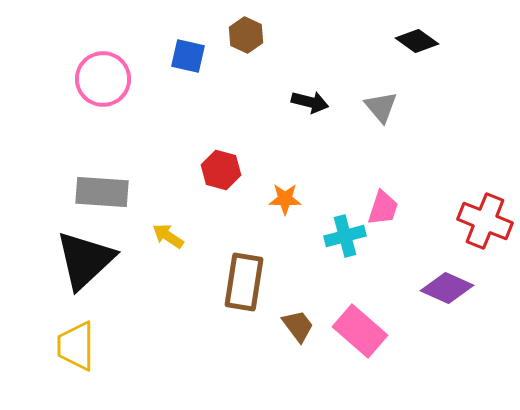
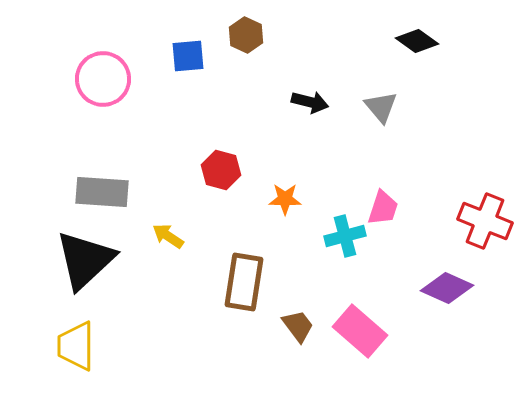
blue square: rotated 18 degrees counterclockwise
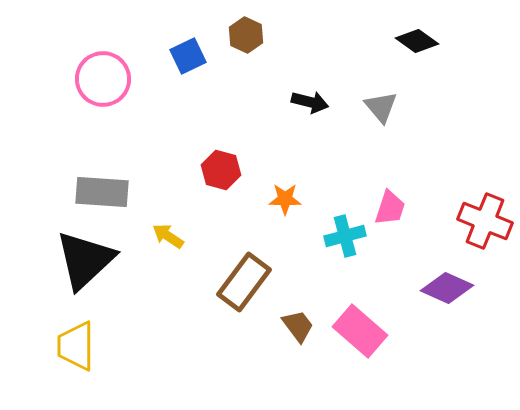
blue square: rotated 21 degrees counterclockwise
pink trapezoid: moved 7 px right
brown rectangle: rotated 28 degrees clockwise
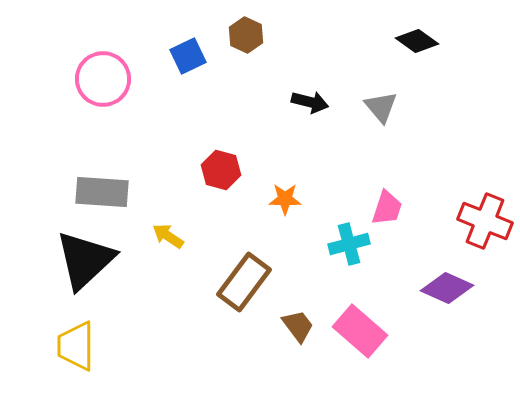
pink trapezoid: moved 3 px left
cyan cross: moved 4 px right, 8 px down
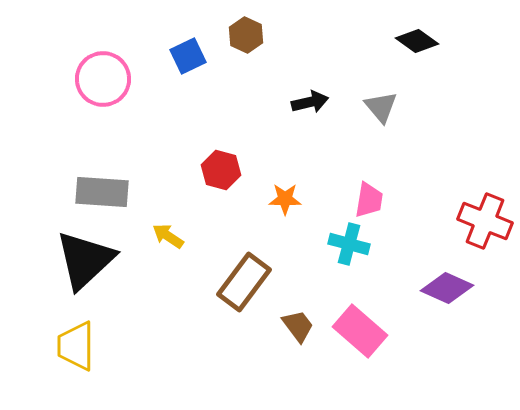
black arrow: rotated 27 degrees counterclockwise
pink trapezoid: moved 18 px left, 8 px up; rotated 9 degrees counterclockwise
cyan cross: rotated 30 degrees clockwise
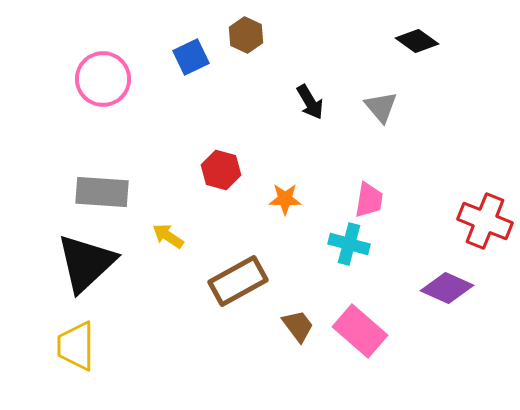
blue square: moved 3 px right, 1 px down
black arrow: rotated 72 degrees clockwise
black triangle: moved 1 px right, 3 px down
brown rectangle: moved 6 px left, 1 px up; rotated 24 degrees clockwise
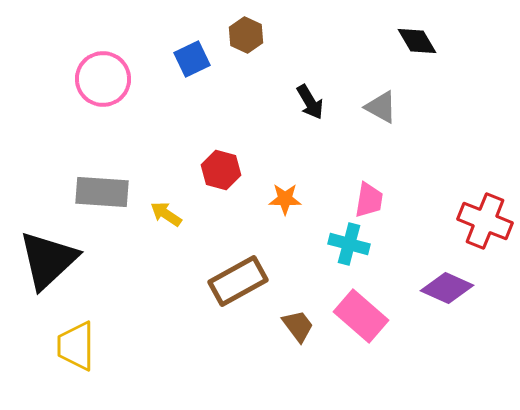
black diamond: rotated 24 degrees clockwise
blue square: moved 1 px right, 2 px down
gray triangle: rotated 21 degrees counterclockwise
yellow arrow: moved 2 px left, 22 px up
black triangle: moved 38 px left, 3 px up
pink rectangle: moved 1 px right, 15 px up
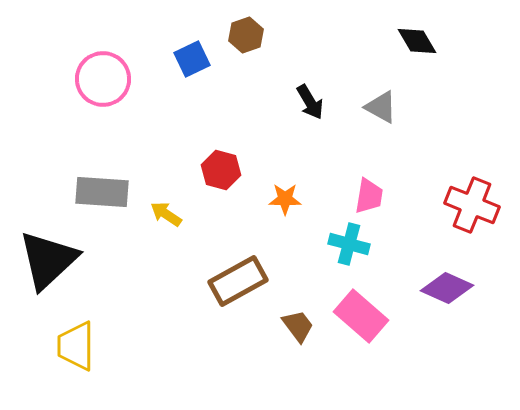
brown hexagon: rotated 16 degrees clockwise
pink trapezoid: moved 4 px up
red cross: moved 13 px left, 16 px up
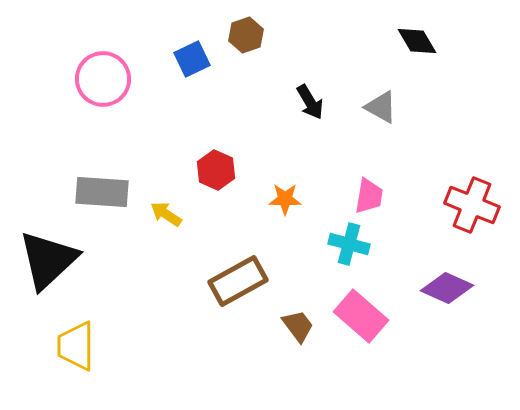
red hexagon: moved 5 px left; rotated 9 degrees clockwise
